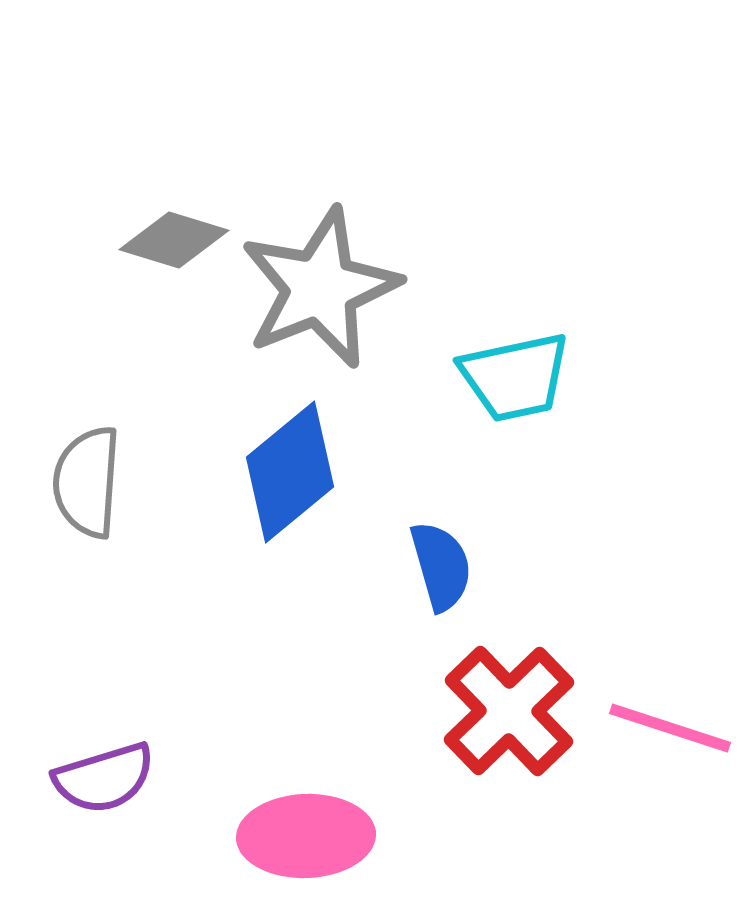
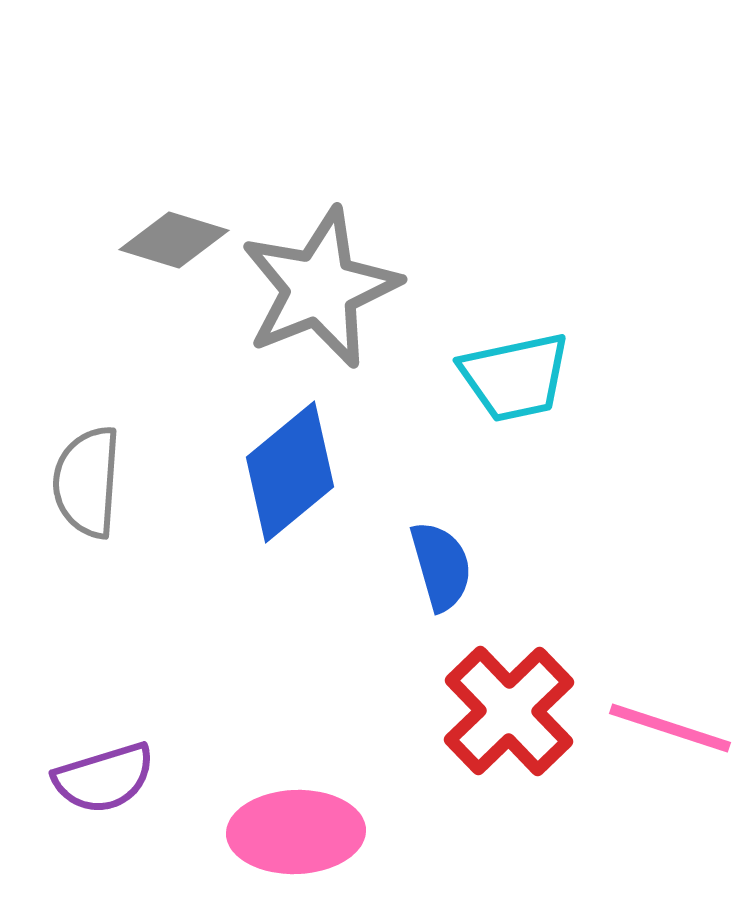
pink ellipse: moved 10 px left, 4 px up
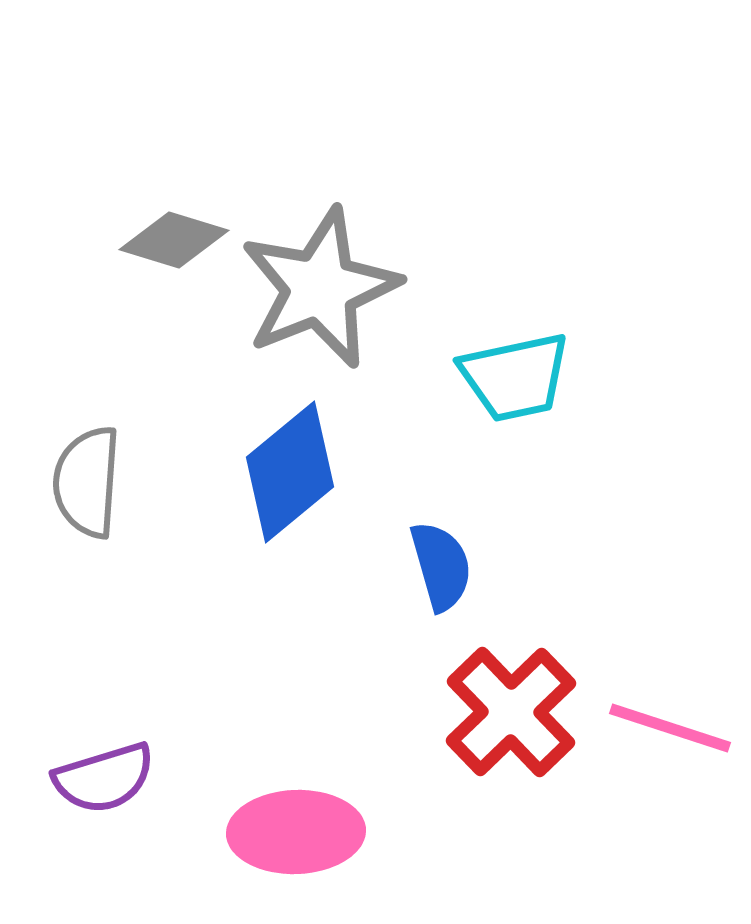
red cross: moved 2 px right, 1 px down
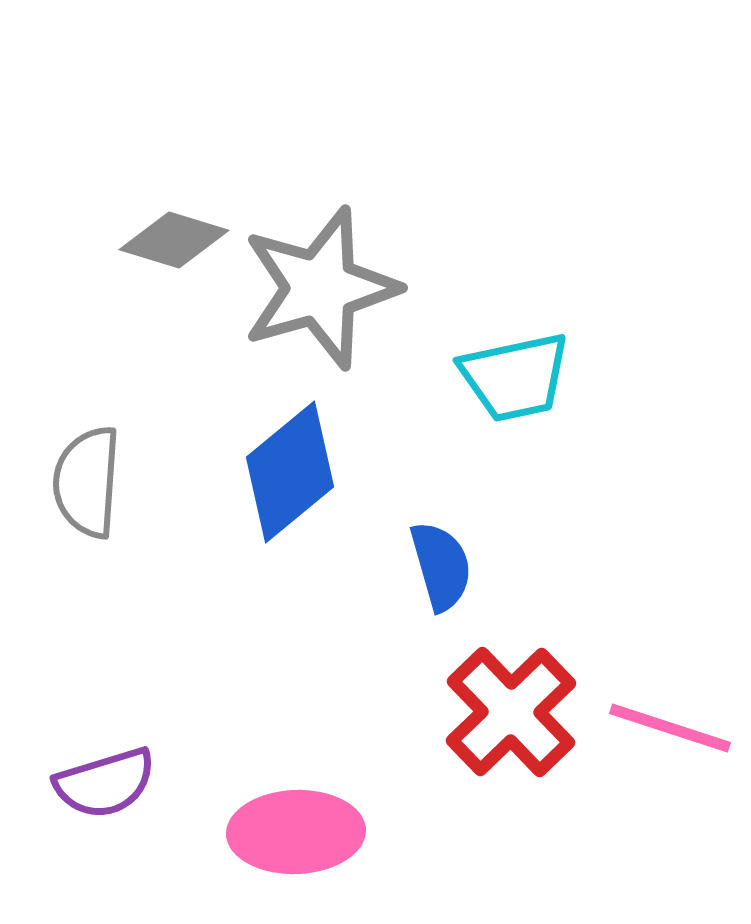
gray star: rotated 6 degrees clockwise
purple semicircle: moved 1 px right, 5 px down
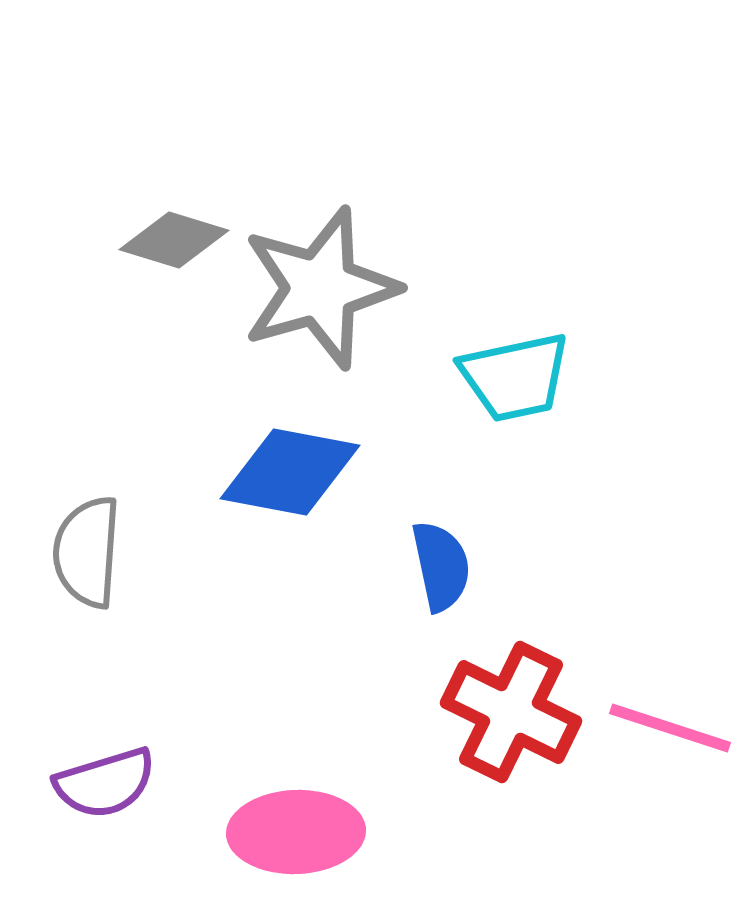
blue diamond: rotated 50 degrees clockwise
gray semicircle: moved 70 px down
blue semicircle: rotated 4 degrees clockwise
red cross: rotated 20 degrees counterclockwise
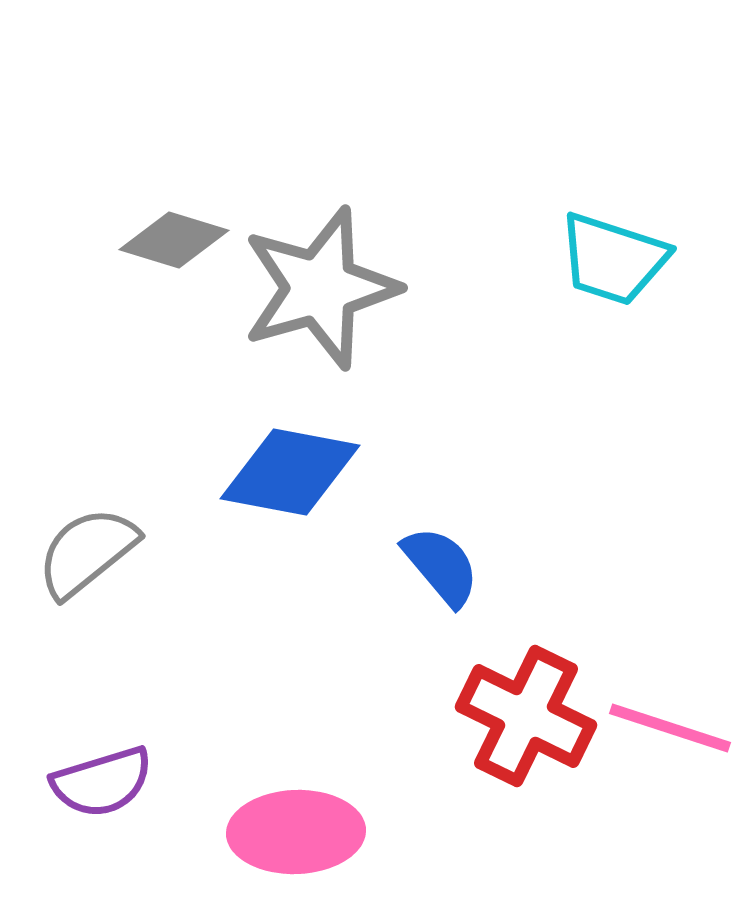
cyan trapezoid: moved 98 px right, 118 px up; rotated 30 degrees clockwise
gray semicircle: rotated 47 degrees clockwise
blue semicircle: rotated 28 degrees counterclockwise
red cross: moved 15 px right, 4 px down
purple semicircle: moved 3 px left, 1 px up
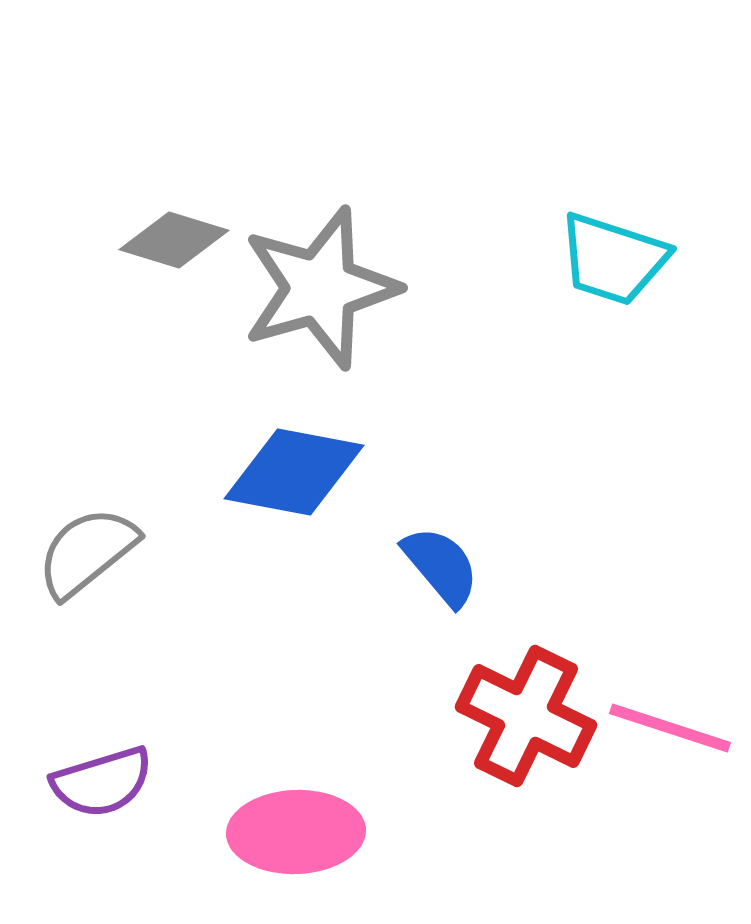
blue diamond: moved 4 px right
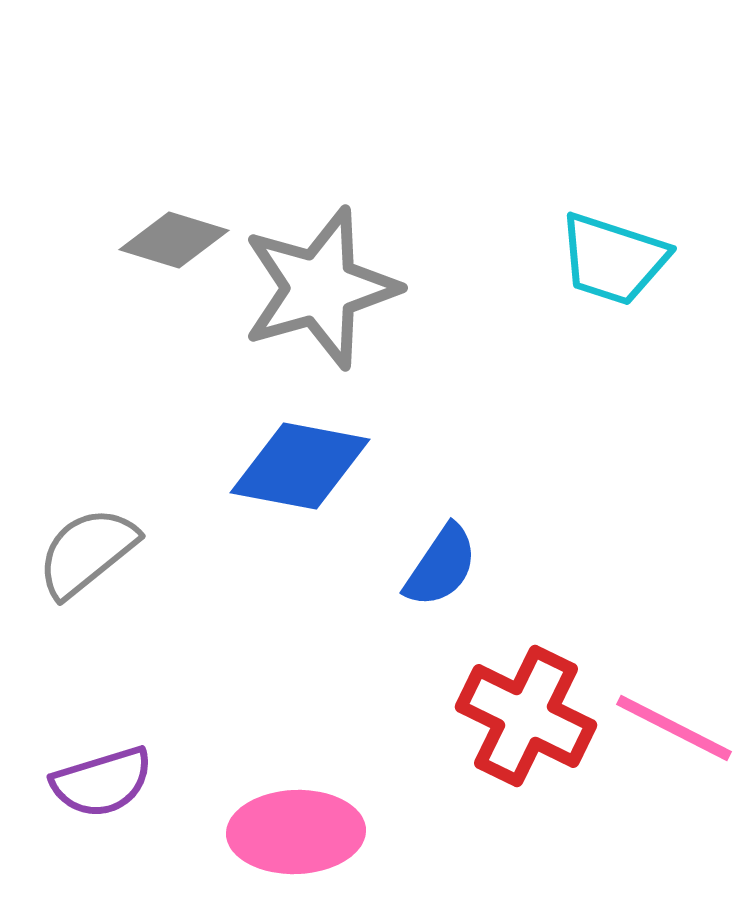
blue diamond: moved 6 px right, 6 px up
blue semicircle: rotated 74 degrees clockwise
pink line: moved 4 px right; rotated 9 degrees clockwise
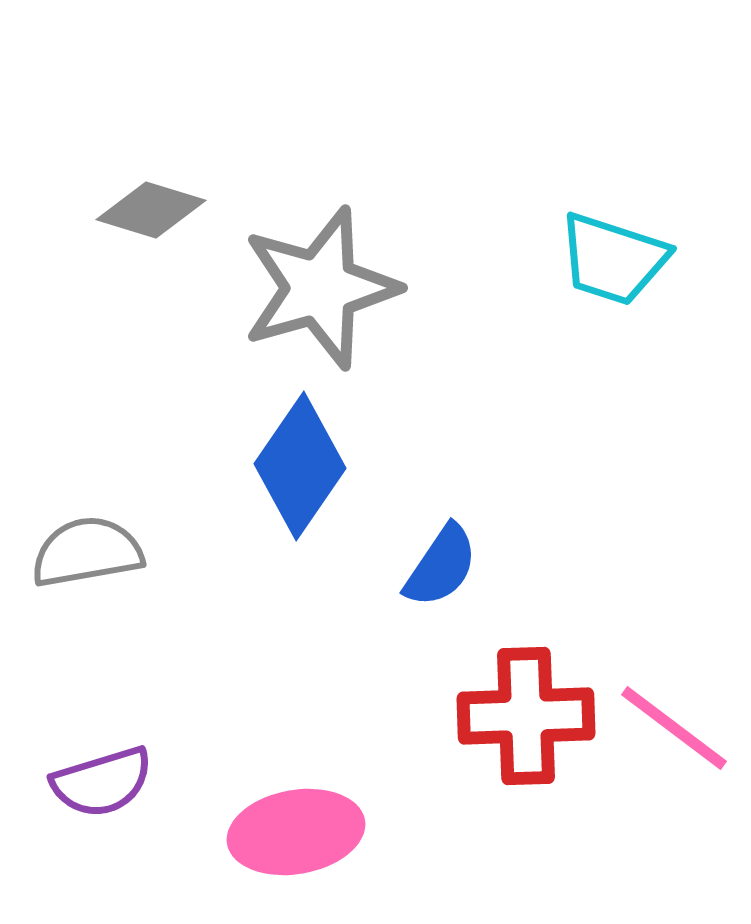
gray diamond: moved 23 px left, 30 px up
blue diamond: rotated 66 degrees counterclockwise
gray semicircle: rotated 29 degrees clockwise
red cross: rotated 28 degrees counterclockwise
pink line: rotated 10 degrees clockwise
pink ellipse: rotated 8 degrees counterclockwise
